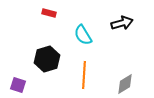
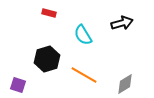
orange line: rotated 64 degrees counterclockwise
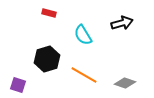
gray diamond: moved 1 px up; rotated 50 degrees clockwise
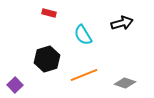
orange line: rotated 52 degrees counterclockwise
purple square: moved 3 px left; rotated 28 degrees clockwise
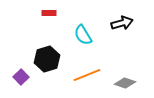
red rectangle: rotated 16 degrees counterclockwise
orange line: moved 3 px right
purple square: moved 6 px right, 8 px up
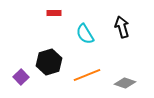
red rectangle: moved 5 px right
black arrow: moved 4 px down; rotated 90 degrees counterclockwise
cyan semicircle: moved 2 px right, 1 px up
black hexagon: moved 2 px right, 3 px down
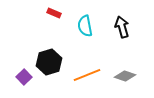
red rectangle: rotated 24 degrees clockwise
cyan semicircle: moved 8 px up; rotated 20 degrees clockwise
purple square: moved 3 px right
gray diamond: moved 7 px up
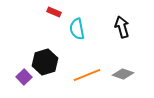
red rectangle: moved 1 px up
cyan semicircle: moved 8 px left, 3 px down
black hexagon: moved 4 px left
gray diamond: moved 2 px left, 2 px up
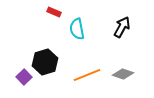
black arrow: rotated 45 degrees clockwise
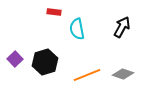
red rectangle: rotated 16 degrees counterclockwise
purple square: moved 9 px left, 18 px up
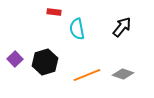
black arrow: rotated 10 degrees clockwise
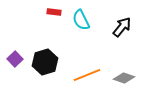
cyan semicircle: moved 4 px right, 9 px up; rotated 15 degrees counterclockwise
gray diamond: moved 1 px right, 4 px down
